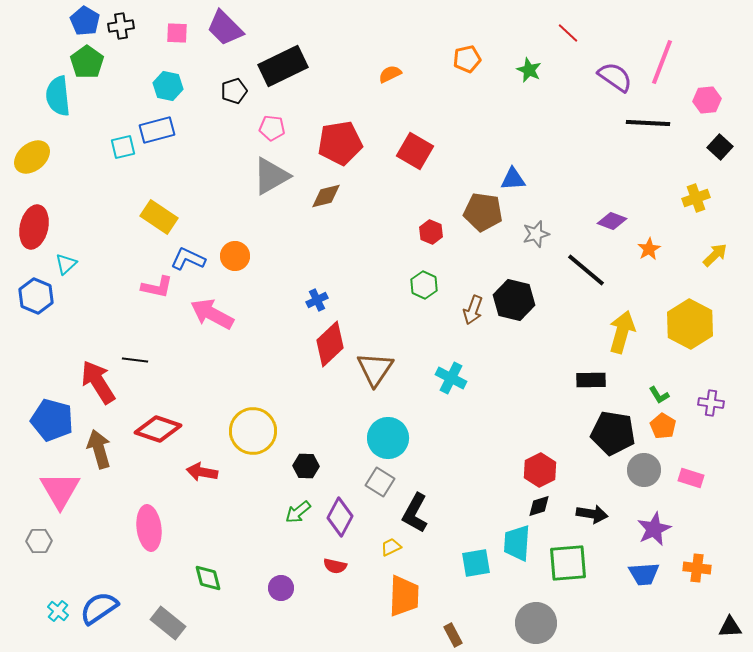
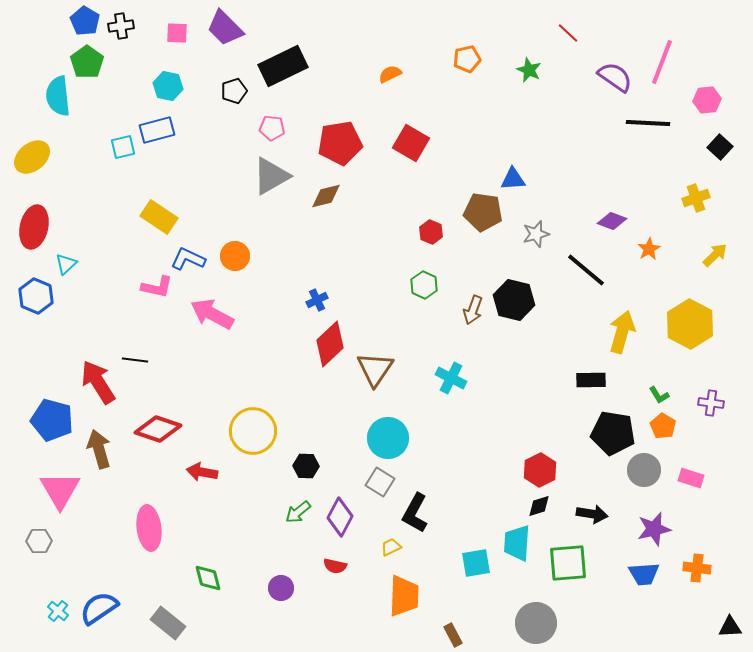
red square at (415, 151): moved 4 px left, 8 px up
purple star at (654, 529): rotated 12 degrees clockwise
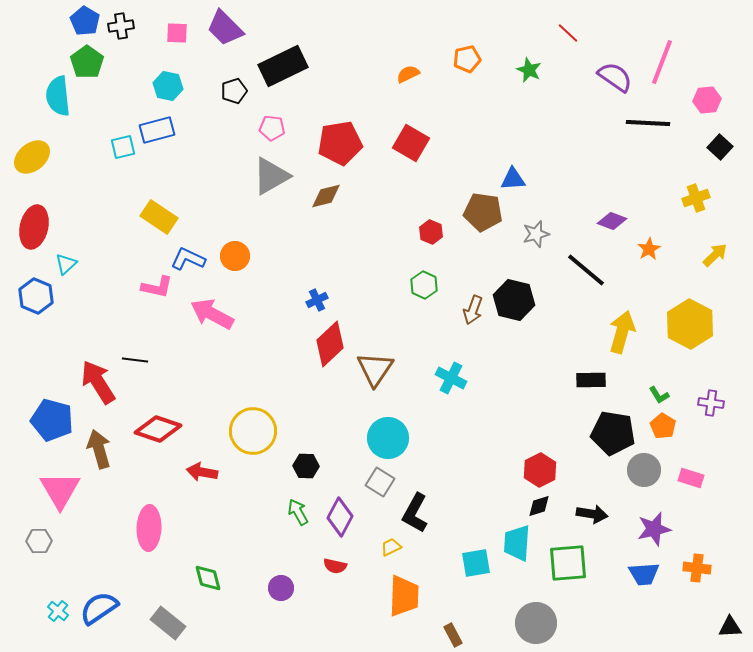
orange semicircle at (390, 74): moved 18 px right
green arrow at (298, 512): rotated 100 degrees clockwise
pink ellipse at (149, 528): rotated 9 degrees clockwise
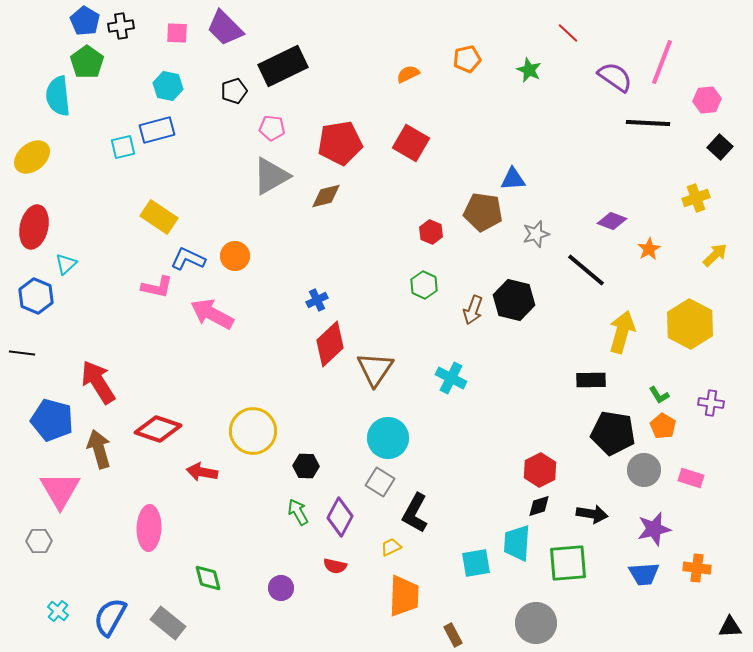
black line at (135, 360): moved 113 px left, 7 px up
blue semicircle at (99, 608): moved 11 px right, 9 px down; rotated 27 degrees counterclockwise
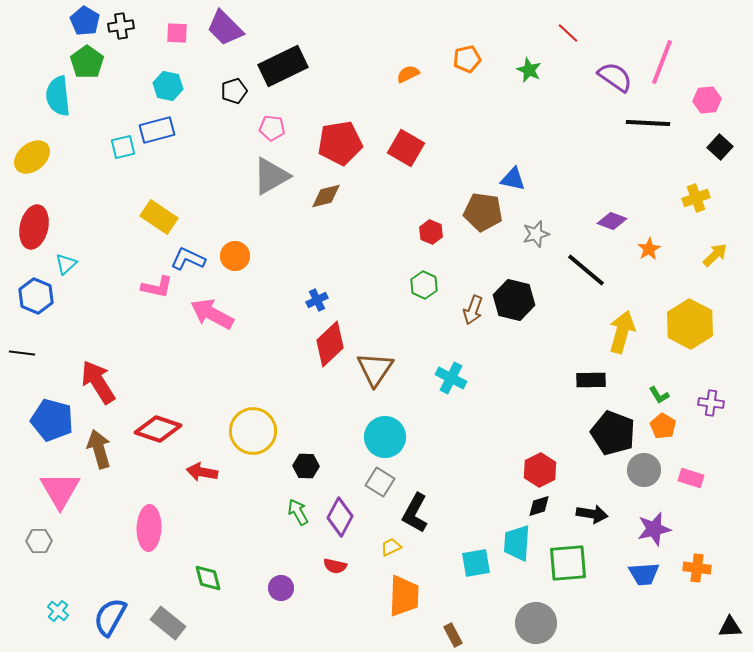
red square at (411, 143): moved 5 px left, 5 px down
blue triangle at (513, 179): rotated 16 degrees clockwise
black pentagon at (613, 433): rotated 12 degrees clockwise
cyan circle at (388, 438): moved 3 px left, 1 px up
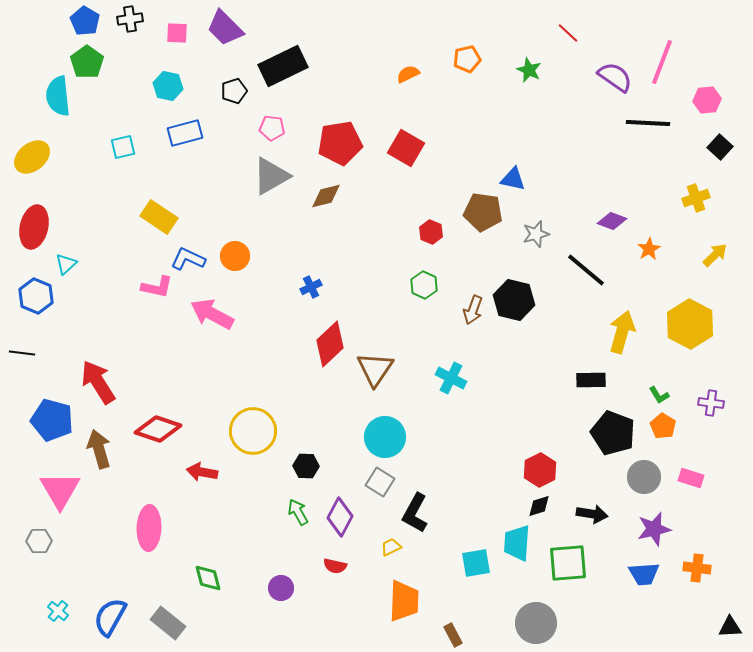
black cross at (121, 26): moved 9 px right, 7 px up
blue rectangle at (157, 130): moved 28 px right, 3 px down
blue cross at (317, 300): moved 6 px left, 13 px up
gray circle at (644, 470): moved 7 px down
orange trapezoid at (404, 596): moved 5 px down
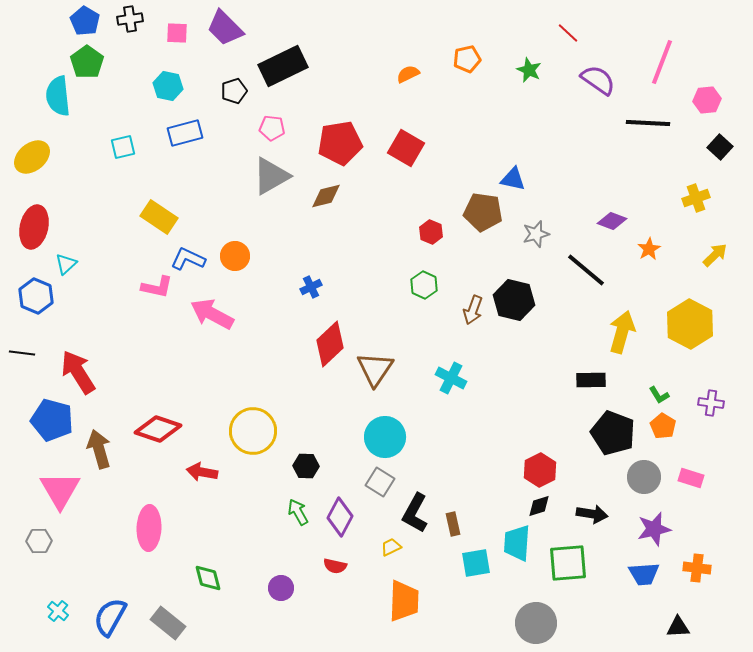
purple semicircle at (615, 77): moved 17 px left, 3 px down
red arrow at (98, 382): moved 20 px left, 10 px up
black triangle at (730, 627): moved 52 px left
brown rectangle at (453, 635): moved 111 px up; rotated 15 degrees clockwise
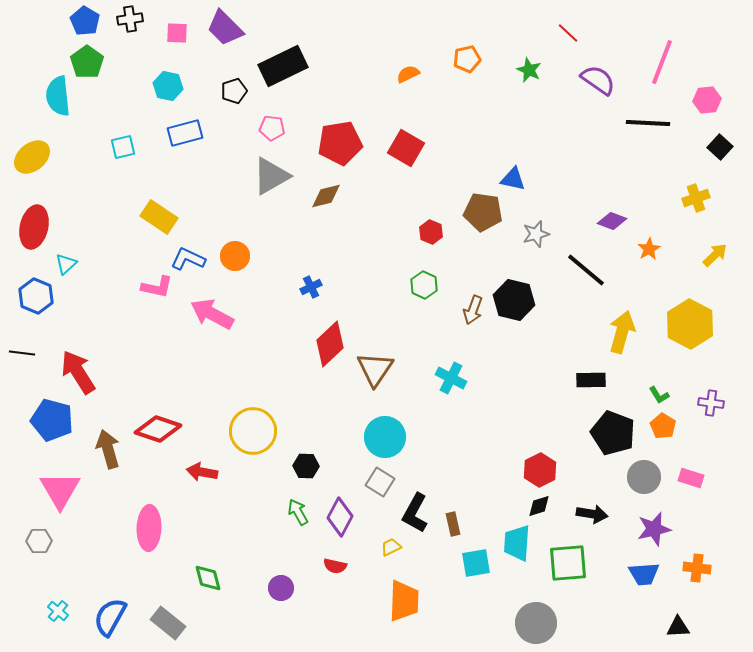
brown arrow at (99, 449): moved 9 px right
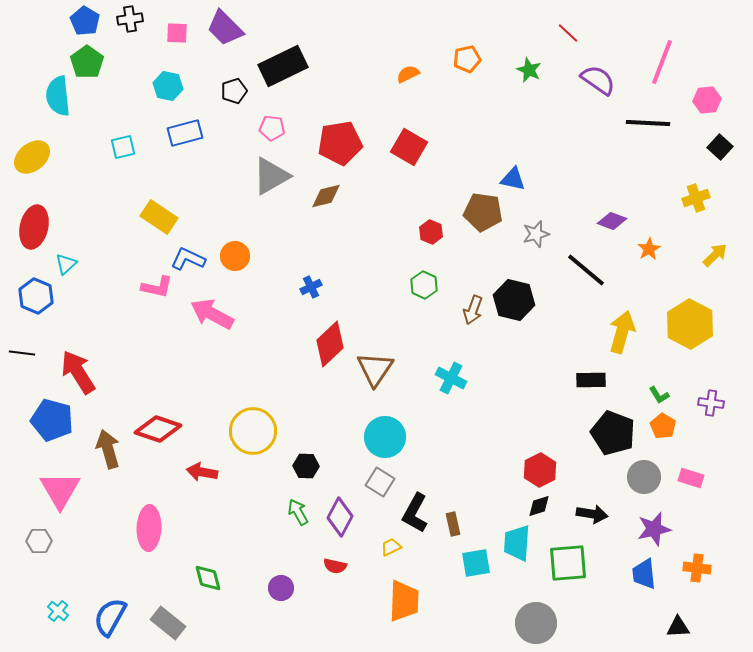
red square at (406, 148): moved 3 px right, 1 px up
blue trapezoid at (644, 574): rotated 88 degrees clockwise
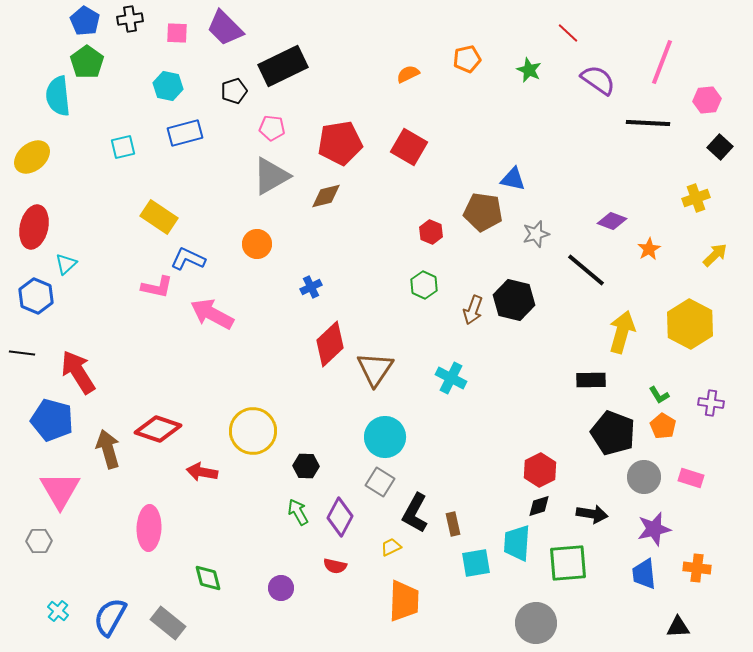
orange circle at (235, 256): moved 22 px right, 12 px up
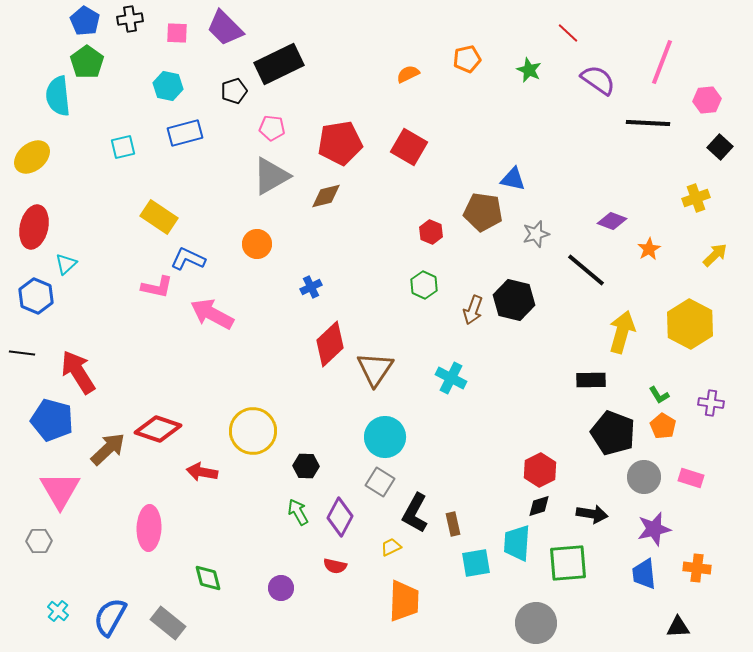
black rectangle at (283, 66): moved 4 px left, 2 px up
brown arrow at (108, 449): rotated 63 degrees clockwise
